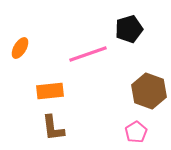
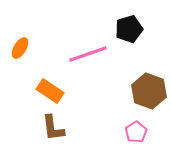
orange rectangle: rotated 40 degrees clockwise
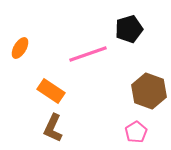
orange rectangle: moved 1 px right
brown L-shape: rotated 32 degrees clockwise
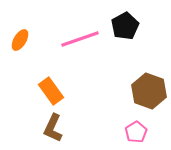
black pentagon: moved 4 px left, 3 px up; rotated 12 degrees counterclockwise
orange ellipse: moved 8 px up
pink line: moved 8 px left, 15 px up
orange rectangle: rotated 20 degrees clockwise
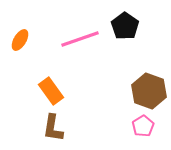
black pentagon: rotated 8 degrees counterclockwise
brown L-shape: rotated 16 degrees counterclockwise
pink pentagon: moved 7 px right, 6 px up
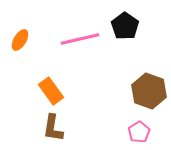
pink line: rotated 6 degrees clockwise
pink pentagon: moved 4 px left, 6 px down
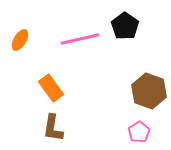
orange rectangle: moved 3 px up
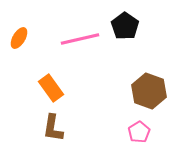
orange ellipse: moved 1 px left, 2 px up
